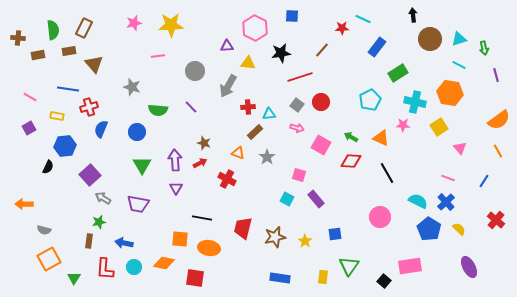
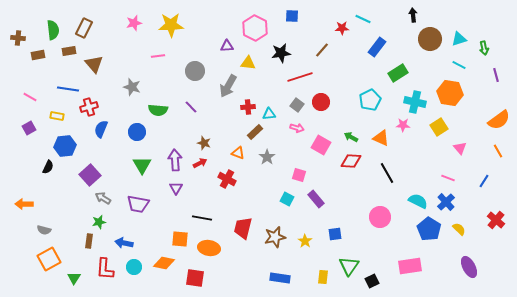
black square at (384, 281): moved 12 px left; rotated 24 degrees clockwise
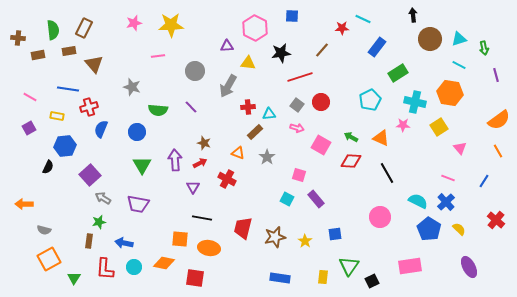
purple triangle at (176, 188): moved 17 px right, 1 px up
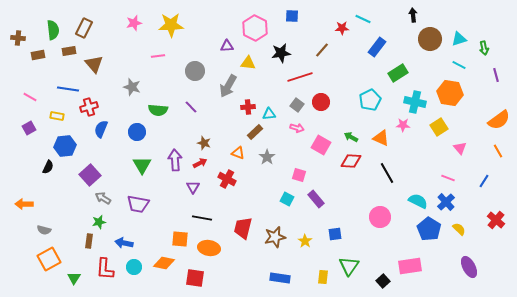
black square at (372, 281): moved 11 px right; rotated 16 degrees counterclockwise
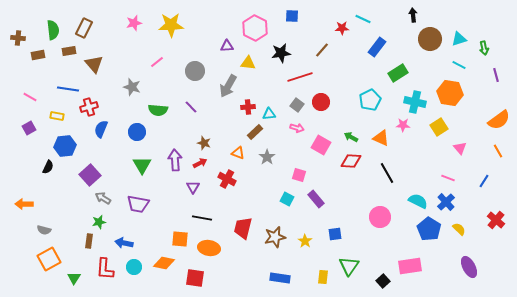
pink line at (158, 56): moved 1 px left, 6 px down; rotated 32 degrees counterclockwise
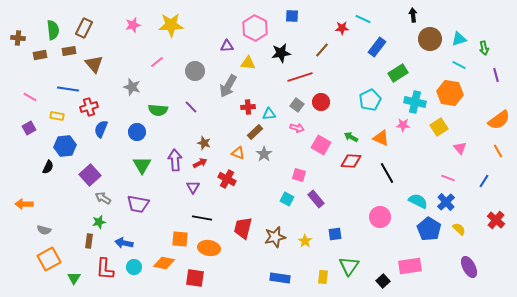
pink star at (134, 23): moved 1 px left, 2 px down
brown rectangle at (38, 55): moved 2 px right
gray star at (267, 157): moved 3 px left, 3 px up
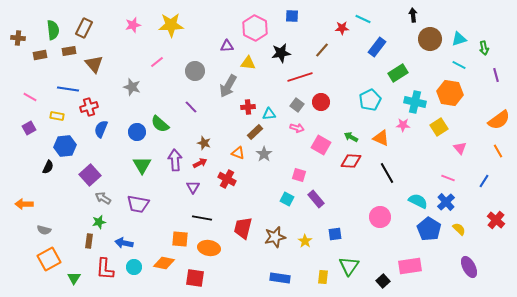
green semicircle at (158, 110): moved 2 px right, 14 px down; rotated 36 degrees clockwise
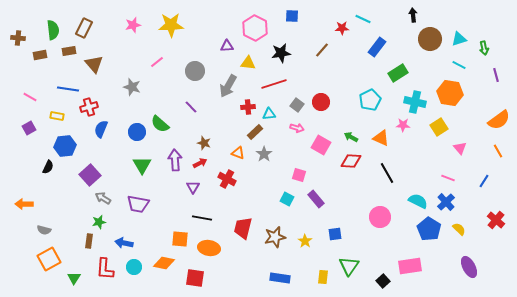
red line at (300, 77): moved 26 px left, 7 px down
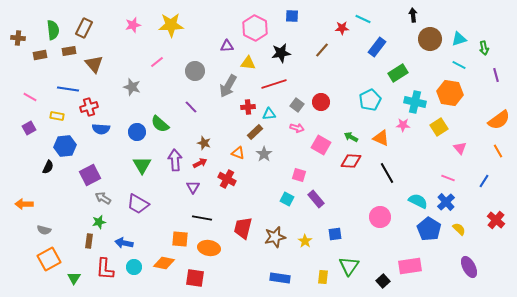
blue semicircle at (101, 129): rotated 108 degrees counterclockwise
purple square at (90, 175): rotated 15 degrees clockwise
purple trapezoid at (138, 204): rotated 20 degrees clockwise
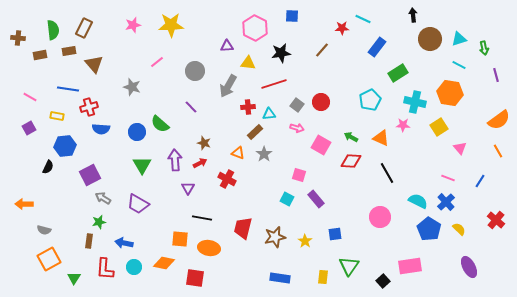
blue line at (484, 181): moved 4 px left
purple triangle at (193, 187): moved 5 px left, 1 px down
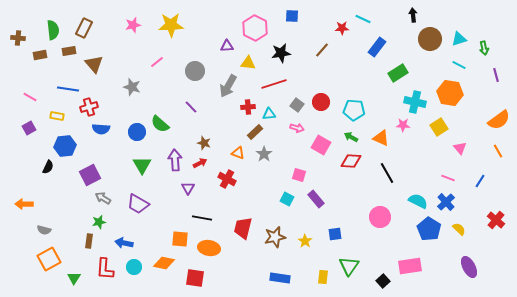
cyan pentagon at (370, 100): moved 16 px left, 10 px down; rotated 30 degrees clockwise
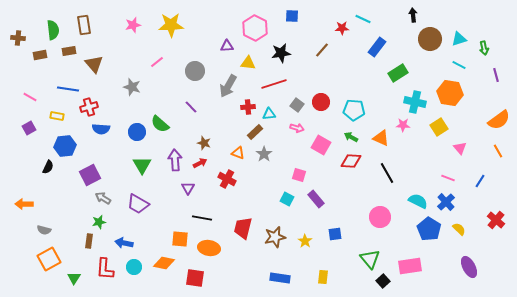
brown rectangle at (84, 28): moved 3 px up; rotated 36 degrees counterclockwise
green triangle at (349, 266): moved 21 px right, 7 px up; rotated 15 degrees counterclockwise
